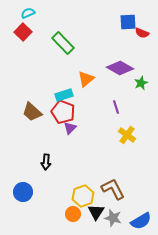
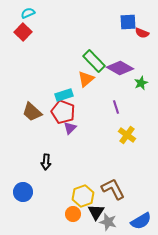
green rectangle: moved 31 px right, 18 px down
gray star: moved 5 px left, 4 px down
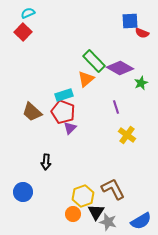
blue square: moved 2 px right, 1 px up
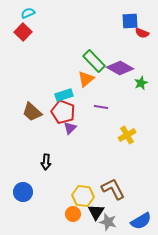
purple line: moved 15 px left; rotated 64 degrees counterclockwise
yellow cross: rotated 24 degrees clockwise
yellow hexagon: rotated 25 degrees clockwise
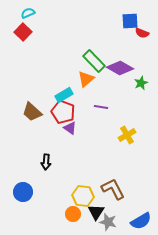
cyan rectangle: rotated 12 degrees counterclockwise
purple triangle: rotated 40 degrees counterclockwise
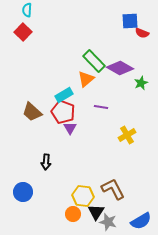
cyan semicircle: moved 1 px left, 3 px up; rotated 64 degrees counterclockwise
purple triangle: rotated 24 degrees clockwise
